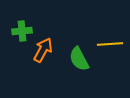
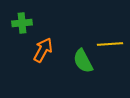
green cross: moved 8 px up
green semicircle: moved 4 px right, 2 px down
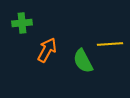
orange arrow: moved 4 px right
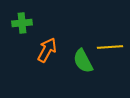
yellow line: moved 3 px down
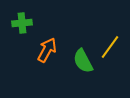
yellow line: rotated 50 degrees counterclockwise
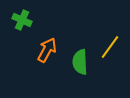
green cross: moved 3 px up; rotated 30 degrees clockwise
green semicircle: moved 3 px left, 1 px down; rotated 25 degrees clockwise
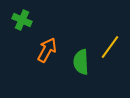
green semicircle: moved 1 px right
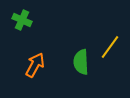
orange arrow: moved 12 px left, 15 px down
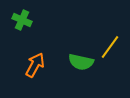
green semicircle: rotated 75 degrees counterclockwise
